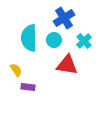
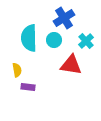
cyan cross: moved 2 px right
red triangle: moved 4 px right
yellow semicircle: moved 1 px right; rotated 24 degrees clockwise
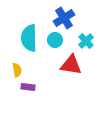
cyan circle: moved 1 px right
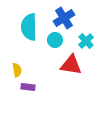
cyan semicircle: moved 11 px up
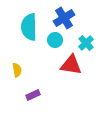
cyan cross: moved 2 px down
purple rectangle: moved 5 px right, 8 px down; rotated 32 degrees counterclockwise
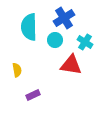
cyan cross: moved 1 px left, 1 px up; rotated 14 degrees counterclockwise
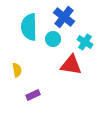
blue cross: moved 1 px up; rotated 20 degrees counterclockwise
cyan circle: moved 2 px left, 1 px up
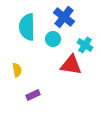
cyan semicircle: moved 2 px left
cyan cross: moved 3 px down
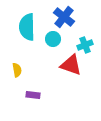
cyan cross: rotated 35 degrees clockwise
red triangle: rotated 10 degrees clockwise
purple rectangle: rotated 32 degrees clockwise
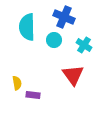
blue cross: rotated 15 degrees counterclockwise
cyan circle: moved 1 px right, 1 px down
cyan cross: moved 1 px left; rotated 35 degrees counterclockwise
red triangle: moved 2 px right, 10 px down; rotated 35 degrees clockwise
yellow semicircle: moved 13 px down
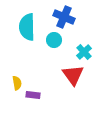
cyan cross: moved 7 px down; rotated 14 degrees clockwise
